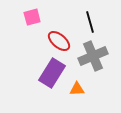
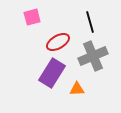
red ellipse: moved 1 px left, 1 px down; rotated 70 degrees counterclockwise
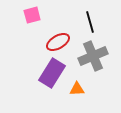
pink square: moved 2 px up
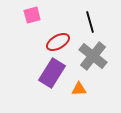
gray cross: rotated 28 degrees counterclockwise
orange triangle: moved 2 px right
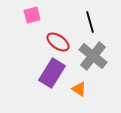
red ellipse: rotated 65 degrees clockwise
orange triangle: rotated 35 degrees clockwise
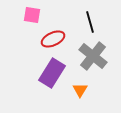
pink square: rotated 24 degrees clockwise
red ellipse: moved 5 px left, 3 px up; rotated 60 degrees counterclockwise
orange triangle: moved 1 px right, 1 px down; rotated 28 degrees clockwise
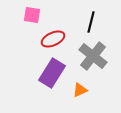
black line: moved 1 px right; rotated 30 degrees clockwise
orange triangle: rotated 35 degrees clockwise
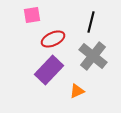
pink square: rotated 18 degrees counterclockwise
purple rectangle: moved 3 px left, 3 px up; rotated 12 degrees clockwise
orange triangle: moved 3 px left, 1 px down
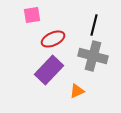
black line: moved 3 px right, 3 px down
gray cross: rotated 24 degrees counterclockwise
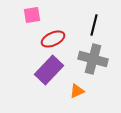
gray cross: moved 3 px down
